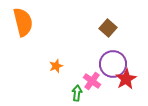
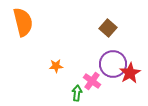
orange star: rotated 16 degrees clockwise
red star: moved 4 px right, 6 px up
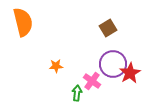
brown square: rotated 18 degrees clockwise
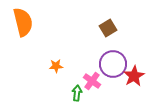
red star: moved 4 px right, 3 px down
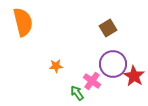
red star: rotated 10 degrees counterclockwise
green arrow: rotated 42 degrees counterclockwise
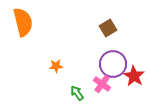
pink cross: moved 10 px right, 3 px down
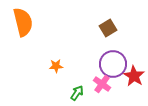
green arrow: rotated 70 degrees clockwise
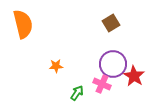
orange semicircle: moved 2 px down
brown square: moved 3 px right, 5 px up
pink cross: rotated 12 degrees counterclockwise
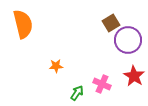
purple circle: moved 15 px right, 24 px up
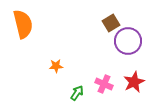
purple circle: moved 1 px down
red star: moved 6 px down; rotated 15 degrees clockwise
pink cross: moved 2 px right
